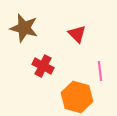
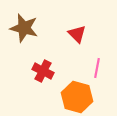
red cross: moved 5 px down
pink line: moved 3 px left, 3 px up; rotated 18 degrees clockwise
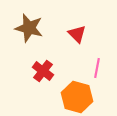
brown star: moved 5 px right
red cross: rotated 10 degrees clockwise
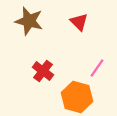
brown star: moved 7 px up
red triangle: moved 2 px right, 12 px up
pink line: rotated 24 degrees clockwise
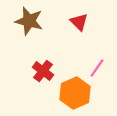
orange hexagon: moved 2 px left, 4 px up; rotated 20 degrees clockwise
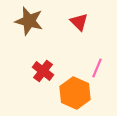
pink line: rotated 12 degrees counterclockwise
orange hexagon: rotated 12 degrees counterclockwise
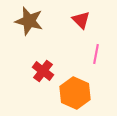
red triangle: moved 2 px right, 2 px up
pink line: moved 1 px left, 14 px up; rotated 12 degrees counterclockwise
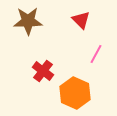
brown star: moved 1 px left; rotated 16 degrees counterclockwise
pink line: rotated 18 degrees clockwise
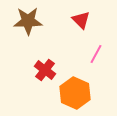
red cross: moved 2 px right, 1 px up
